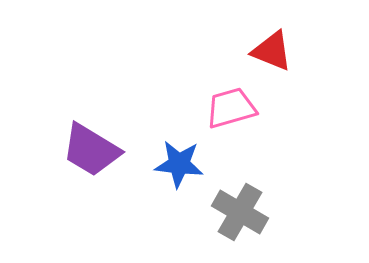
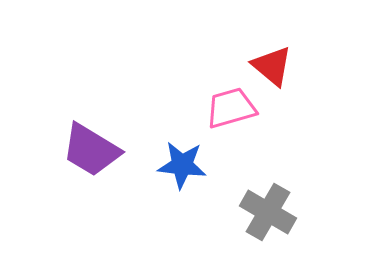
red triangle: moved 15 px down; rotated 18 degrees clockwise
blue star: moved 3 px right, 1 px down
gray cross: moved 28 px right
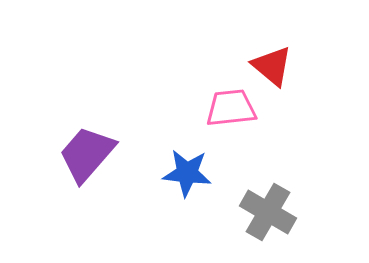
pink trapezoid: rotated 10 degrees clockwise
purple trapezoid: moved 4 px left, 4 px down; rotated 100 degrees clockwise
blue star: moved 5 px right, 8 px down
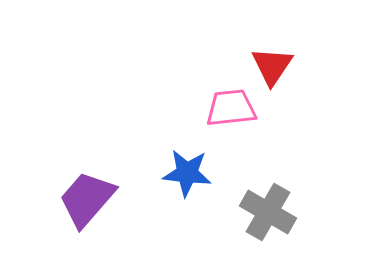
red triangle: rotated 24 degrees clockwise
purple trapezoid: moved 45 px down
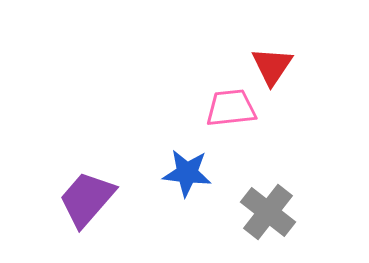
gray cross: rotated 8 degrees clockwise
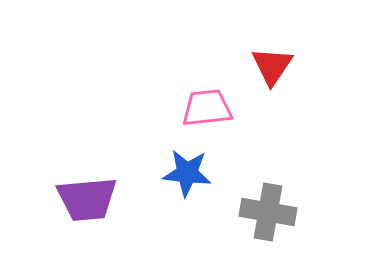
pink trapezoid: moved 24 px left
purple trapezoid: rotated 136 degrees counterclockwise
gray cross: rotated 28 degrees counterclockwise
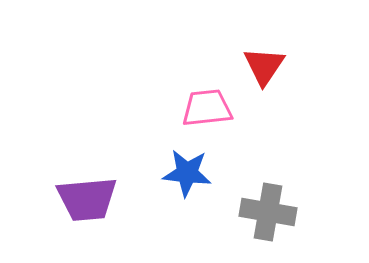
red triangle: moved 8 px left
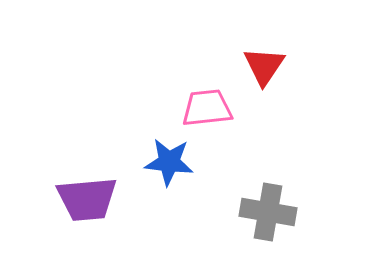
blue star: moved 18 px left, 11 px up
